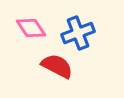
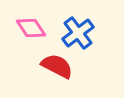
blue cross: rotated 16 degrees counterclockwise
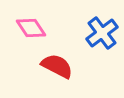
blue cross: moved 24 px right
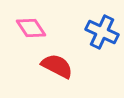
blue cross: moved 1 px up; rotated 28 degrees counterclockwise
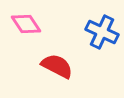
pink diamond: moved 5 px left, 4 px up
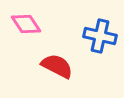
blue cross: moved 2 px left, 4 px down; rotated 12 degrees counterclockwise
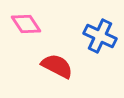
blue cross: rotated 12 degrees clockwise
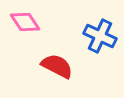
pink diamond: moved 1 px left, 2 px up
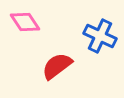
red semicircle: rotated 64 degrees counterclockwise
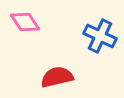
red semicircle: moved 11 px down; rotated 24 degrees clockwise
